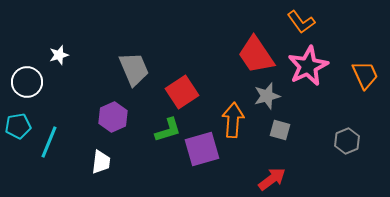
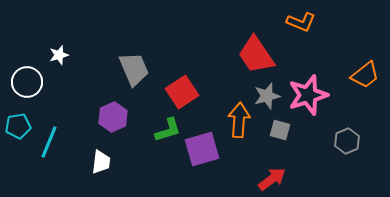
orange L-shape: rotated 32 degrees counterclockwise
pink star: moved 29 px down; rotated 9 degrees clockwise
orange trapezoid: rotated 76 degrees clockwise
orange arrow: moved 6 px right
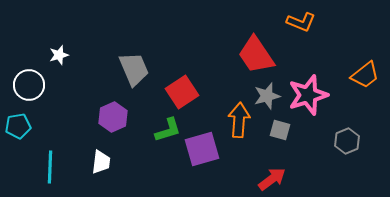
white circle: moved 2 px right, 3 px down
cyan line: moved 1 px right, 25 px down; rotated 20 degrees counterclockwise
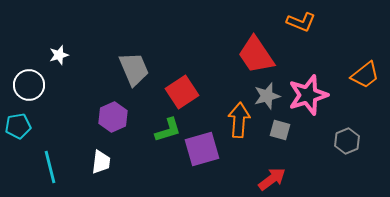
cyan line: rotated 16 degrees counterclockwise
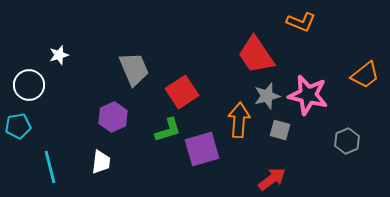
pink star: rotated 30 degrees clockwise
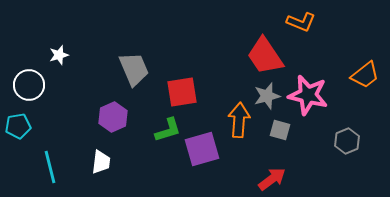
red trapezoid: moved 9 px right, 1 px down
red square: rotated 24 degrees clockwise
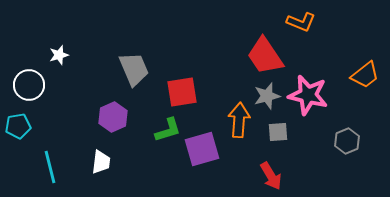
gray square: moved 2 px left, 2 px down; rotated 20 degrees counterclockwise
red arrow: moved 1 px left, 3 px up; rotated 96 degrees clockwise
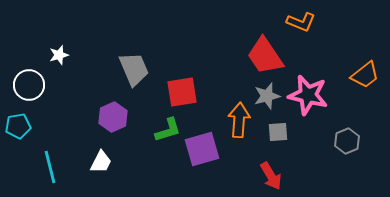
white trapezoid: rotated 20 degrees clockwise
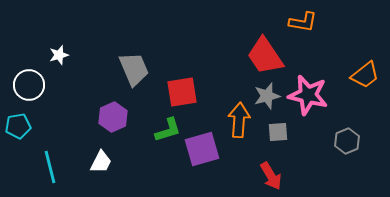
orange L-shape: moved 2 px right; rotated 12 degrees counterclockwise
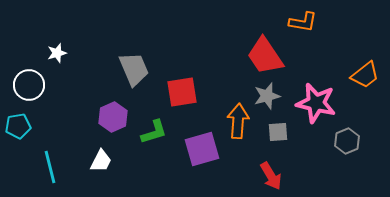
white star: moved 2 px left, 2 px up
pink star: moved 8 px right, 8 px down
orange arrow: moved 1 px left, 1 px down
green L-shape: moved 14 px left, 2 px down
white trapezoid: moved 1 px up
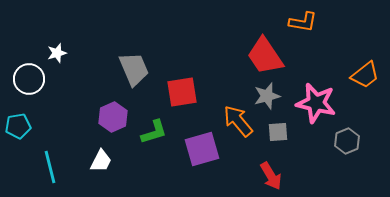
white circle: moved 6 px up
orange arrow: rotated 44 degrees counterclockwise
